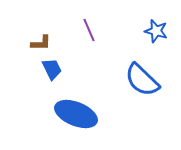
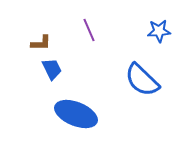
blue star: moved 3 px right; rotated 20 degrees counterclockwise
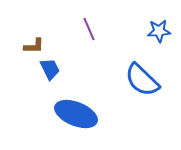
purple line: moved 1 px up
brown L-shape: moved 7 px left, 3 px down
blue trapezoid: moved 2 px left
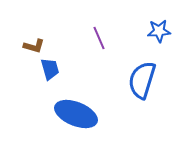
purple line: moved 10 px right, 9 px down
brown L-shape: rotated 15 degrees clockwise
blue trapezoid: rotated 10 degrees clockwise
blue semicircle: rotated 63 degrees clockwise
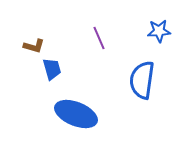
blue trapezoid: moved 2 px right
blue semicircle: rotated 9 degrees counterclockwise
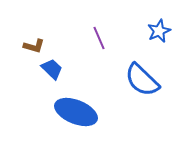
blue star: rotated 20 degrees counterclockwise
blue trapezoid: rotated 30 degrees counterclockwise
blue semicircle: rotated 54 degrees counterclockwise
blue ellipse: moved 2 px up
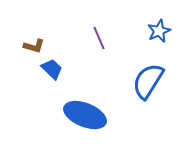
blue semicircle: moved 6 px right, 1 px down; rotated 78 degrees clockwise
blue ellipse: moved 9 px right, 3 px down
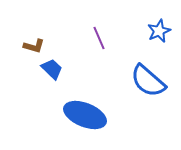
blue semicircle: rotated 81 degrees counterclockwise
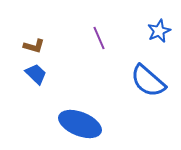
blue trapezoid: moved 16 px left, 5 px down
blue ellipse: moved 5 px left, 9 px down
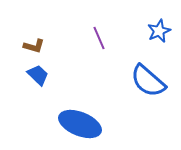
blue trapezoid: moved 2 px right, 1 px down
